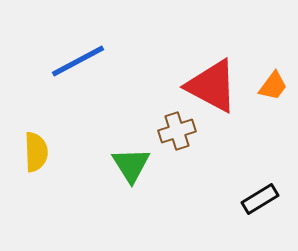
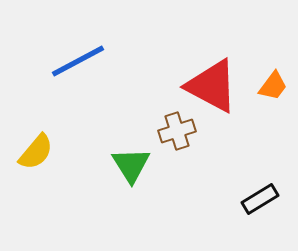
yellow semicircle: rotated 42 degrees clockwise
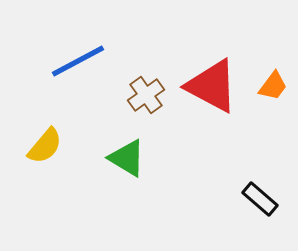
brown cross: moved 31 px left, 36 px up; rotated 18 degrees counterclockwise
yellow semicircle: moved 9 px right, 6 px up
green triangle: moved 4 px left, 7 px up; rotated 27 degrees counterclockwise
black rectangle: rotated 72 degrees clockwise
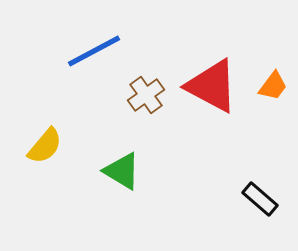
blue line: moved 16 px right, 10 px up
green triangle: moved 5 px left, 13 px down
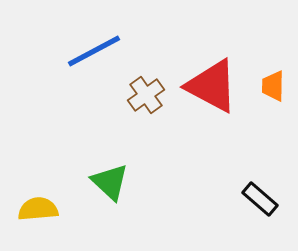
orange trapezoid: rotated 144 degrees clockwise
yellow semicircle: moved 7 px left, 63 px down; rotated 135 degrees counterclockwise
green triangle: moved 12 px left, 11 px down; rotated 12 degrees clockwise
